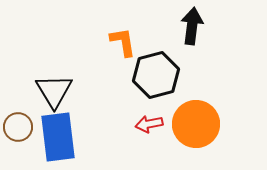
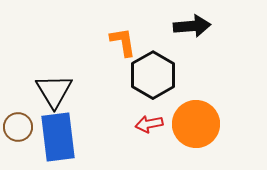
black arrow: rotated 78 degrees clockwise
black hexagon: moved 3 px left; rotated 15 degrees counterclockwise
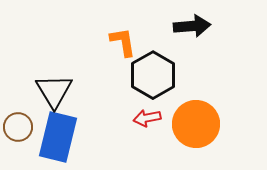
red arrow: moved 2 px left, 6 px up
blue rectangle: rotated 21 degrees clockwise
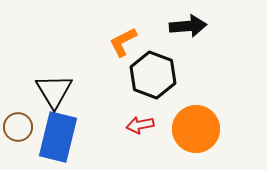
black arrow: moved 4 px left
orange L-shape: rotated 108 degrees counterclockwise
black hexagon: rotated 9 degrees counterclockwise
red arrow: moved 7 px left, 7 px down
orange circle: moved 5 px down
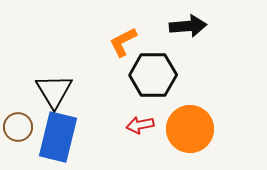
black hexagon: rotated 21 degrees counterclockwise
orange circle: moved 6 px left
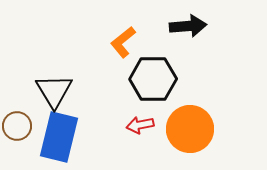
orange L-shape: rotated 12 degrees counterclockwise
black hexagon: moved 4 px down
brown circle: moved 1 px left, 1 px up
blue rectangle: moved 1 px right
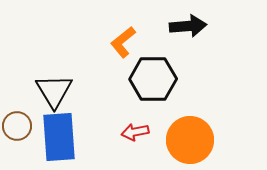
red arrow: moved 5 px left, 7 px down
orange circle: moved 11 px down
blue rectangle: rotated 18 degrees counterclockwise
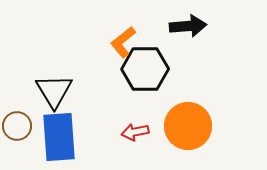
black hexagon: moved 8 px left, 10 px up
orange circle: moved 2 px left, 14 px up
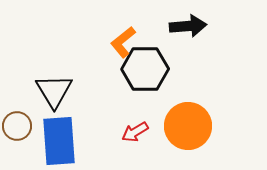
red arrow: rotated 20 degrees counterclockwise
blue rectangle: moved 4 px down
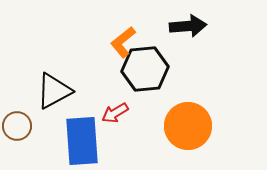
black hexagon: rotated 6 degrees counterclockwise
black triangle: rotated 33 degrees clockwise
red arrow: moved 20 px left, 19 px up
blue rectangle: moved 23 px right
